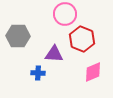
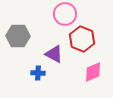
purple triangle: rotated 24 degrees clockwise
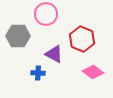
pink circle: moved 19 px left
pink diamond: rotated 60 degrees clockwise
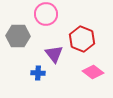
purple triangle: rotated 24 degrees clockwise
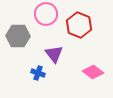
red hexagon: moved 3 px left, 14 px up
blue cross: rotated 16 degrees clockwise
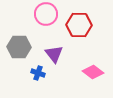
red hexagon: rotated 20 degrees counterclockwise
gray hexagon: moved 1 px right, 11 px down
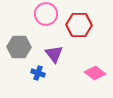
pink diamond: moved 2 px right, 1 px down
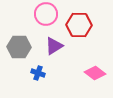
purple triangle: moved 8 px up; rotated 36 degrees clockwise
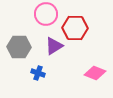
red hexagon: moved 4 px left, 3 px down
pink diamond: rotated 15 degrees counterclockwise
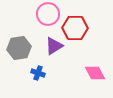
pink circle: moved 2 px right
gray hexagon: moved 1 px down; rotated 10 degrees counterclockwise
pink diamond: rotated 40 degrees clockwise
